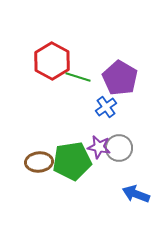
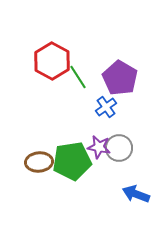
green line: rotated 40 degrees clockwise
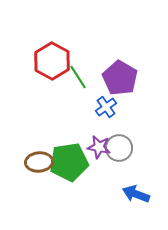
green pentagon: moved 3 px left, 1 px down
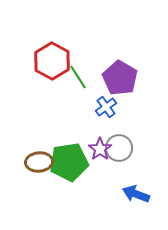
purple star: moved 1 px right, 2 px down; rotated 25 degrees clockwise
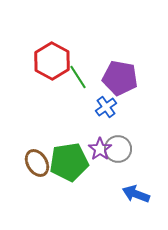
purple pentagon: rotated 20 degrees counterclockwise
gray circle: moved 1 px left, 1 px down
brown ellipse: moved 2 px left, 1 px down; rotated 64 degrees clockwise
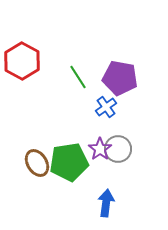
red hexagon: moved 30 px left
blue arrow: moved 30 px left, 9 px down; rotated 76 degrees clockwise
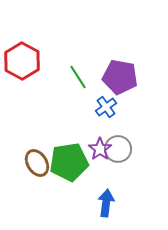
purple pentagon: moved 1 px up
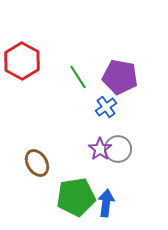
green pentagon: moved 7 px right, 35 px down
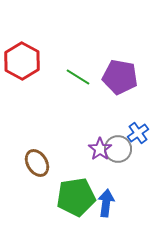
green line: rotated 25 degrees counterclockwise
blue cross: moved 32 px right, 26 px down
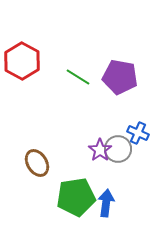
blue cross: rotated 30 degrees counterclockwise
purple star: moved 1 px down
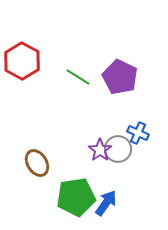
purple pentagon: rotated 16 degrees clockwise
blue arrow: rotated 28 degrees clockwise
